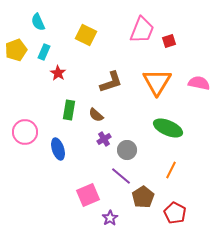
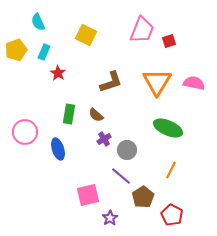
pink semicircle: moved 5 px left
green rectangle: moved 4 px down
pink square: rotated 10 degrees clockwise
red pentagon: moved 3 px left, 2 px down
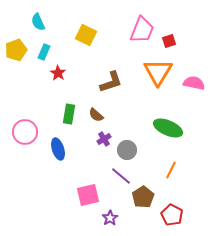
orange triangle: moved 1 px right, 10 px up
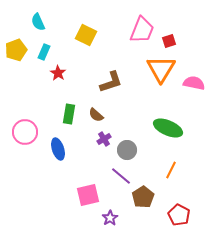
orange triangle: moved 3 px right, 3 px up
red pentagon: moved 7 px right
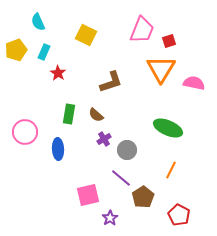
blue ellipse: rotated 15 degrees clockwise
purple line: moved 2 px down
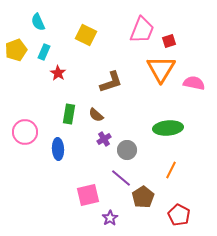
green ellipse: rotated 28 degrees counterclockwise
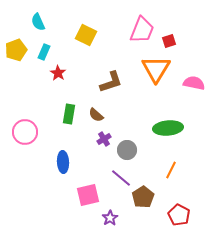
orange triangle: moved 5 px left
blue ellipse: moved 5 px right, 13 px down
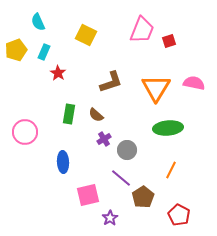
orange triangle: moved 19 px down
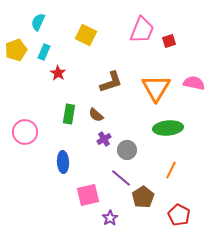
cyan semicircle: rotated 48 degrees clockwise
